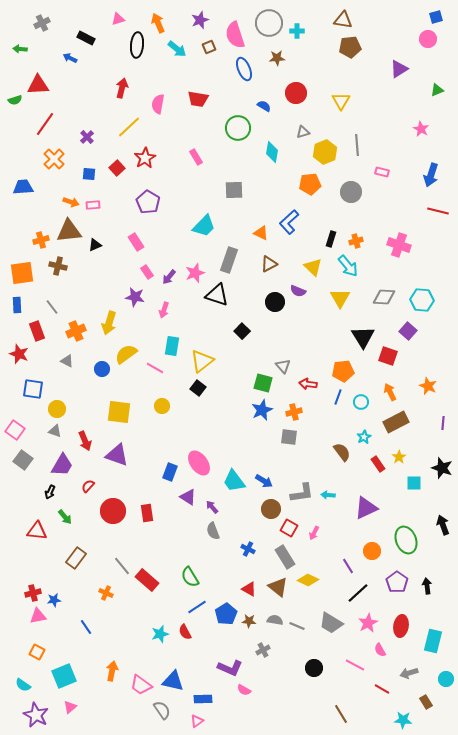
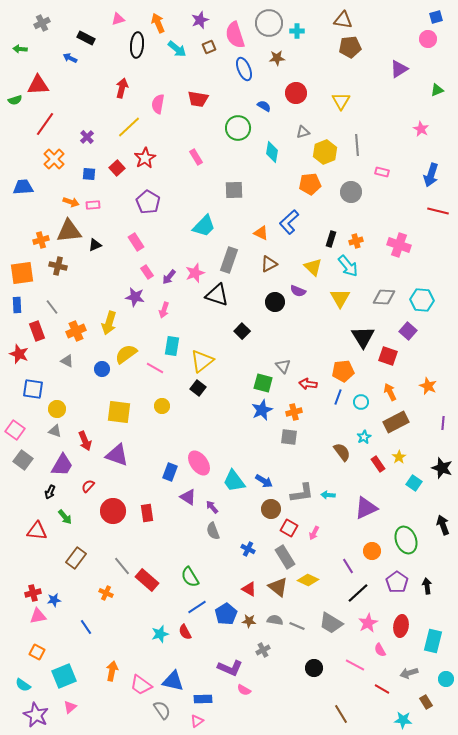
cyan square at (414, 483): rotated 35 degrees clockwise
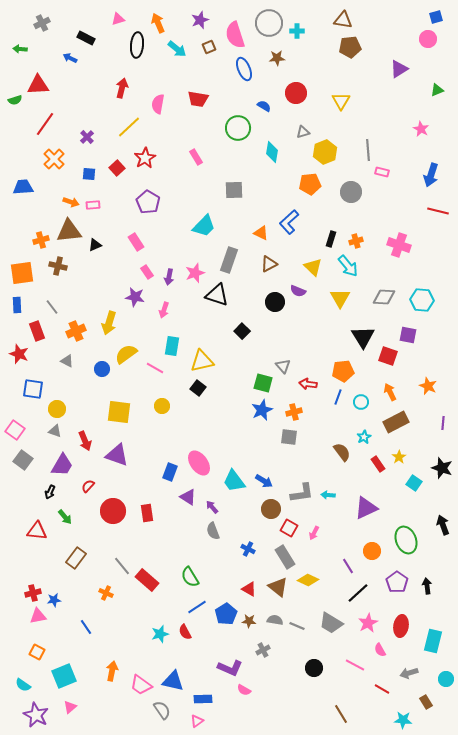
gray line at (357, 145): moved 11 px right, 5 px down
purple arrow at (169, 277): rotated 28 degrees counterclockwise
purple square at (408, 331): moved 4 px down; rotated 30 degrees counterclockwise
yellow triangle at (202, 361): rotated 25 degrees clockwise
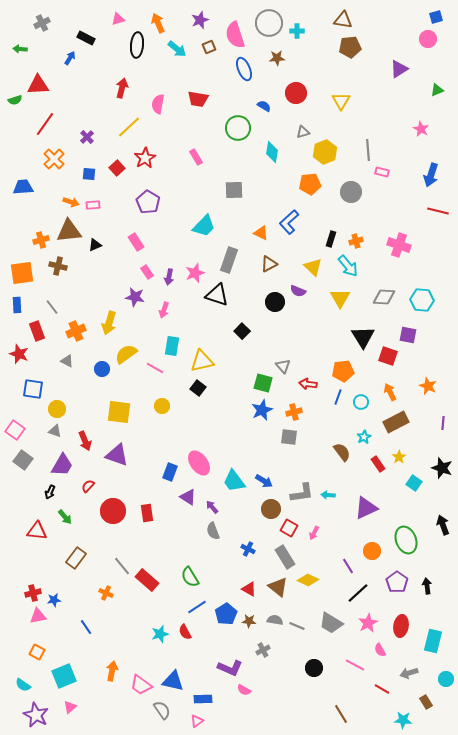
blue arrow at (70, 58): rotated 96 degrees clockwise
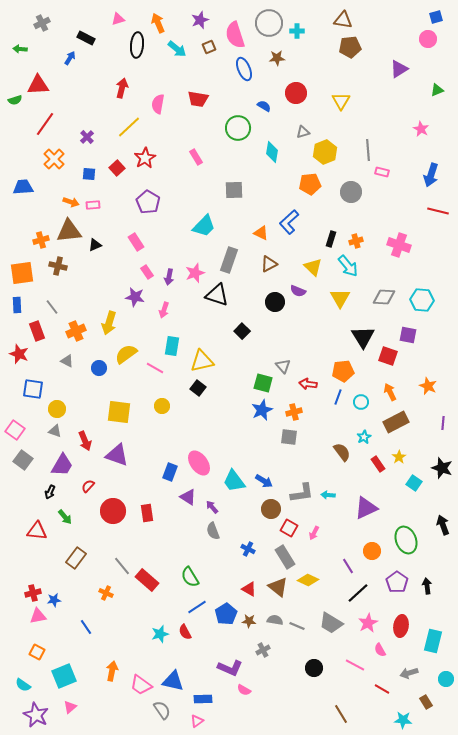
blue circle at (102, 369): moved 3 px left, 1 px up
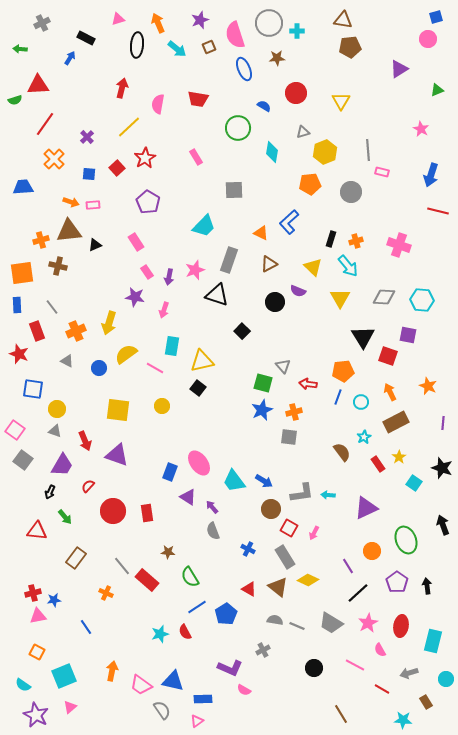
pink star at (195, 273): moved 3 px up
yellow square at (119, 412): moved 1 px left, 2 px up
brown star at (249, 621): moved 81 px left, 69 px up
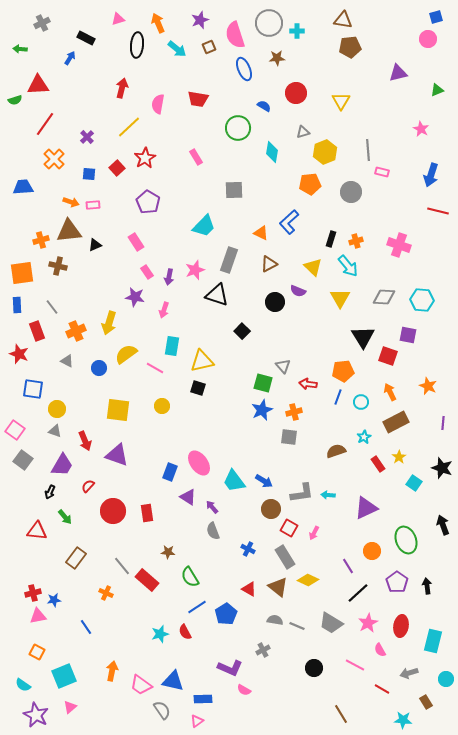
purple triangle at (399, 69): moved 1 px left, 4 px down; rotated 18 degrees clockwise
black square at (198, 388): rotated 21 degrees counterclockwise
brown semicircle at (342, 452): moved 6 px left, 1 px up; rotated 72 degrees counterclockwise
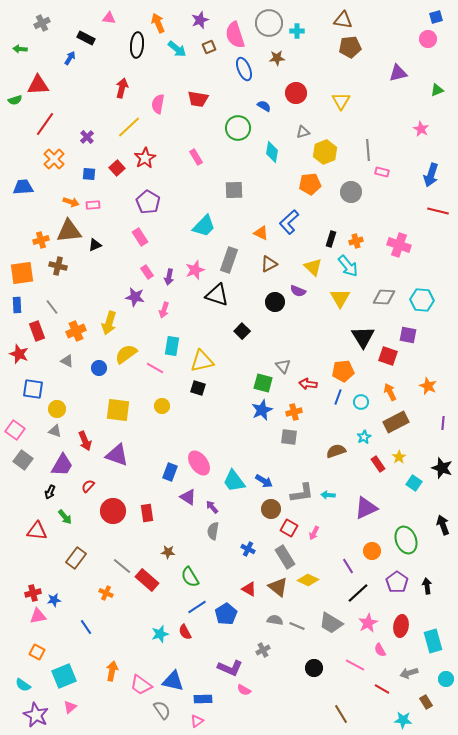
pink triangle at (118, 19): moved 9 px left, 1 px up; rotated 24 degrees clockwise
pink rectangle at (136, 242): moved 4 px right, 5 px up
gray semicircle at (213, 531): rotated 30 degrees clockwise
gray line at (122, 566): rotated 12 degrees counterclockwise
cyan rectangle at (433, 641): rotated 30 degrees counterclockwise
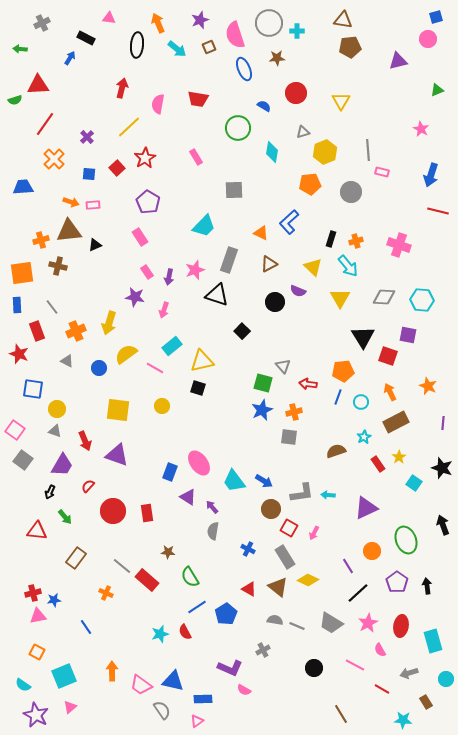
purple triangle at (398, 73): moved 12 px up
cyan rectangle at (172, 346): rotated 42 degrees clockwise
orange arrow at (112, 671): rotated 12 degrees counterclockwise
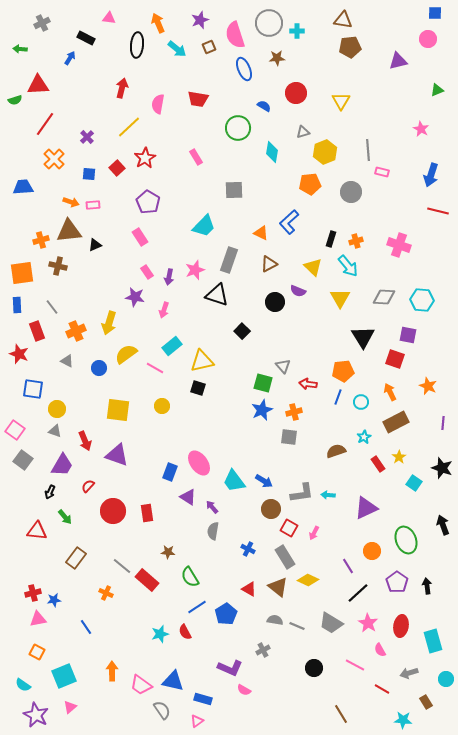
blue square at (436, 17): moved 1 px left, 4 px up; rotated 16 degrees clockwise
red square at (388, 356): moved 7 px right, 3 px down
pink triangle at (38, 616): moved 3 px down
pink star at (368, 623): rotated 12 degrees counterclockwise
blue rectangle at (203, 699): rotated 18 degrees clockwise
